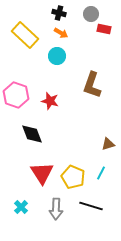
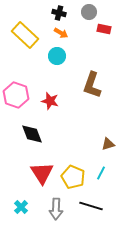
gray circle: moved 2 px left, 2 px up
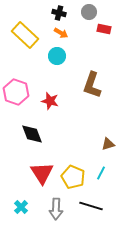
pink hexagon: moved 3 px up
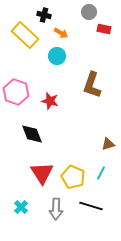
black cross: moved 15 px left, 2 px down
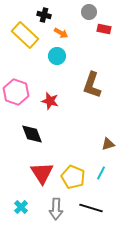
black line: moved 2 px down
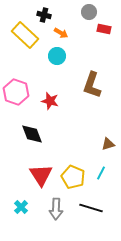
red triangle: moved 1 px left, 2 px down
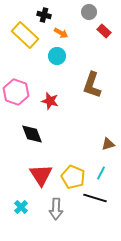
red rectangle: moved 2 px down; rotated 32 degrees clockwise
black line: moved 4 px right, 10 px up
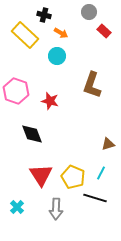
pink hexagon: moved 1 px up
cyan cross: moved 4 px left
